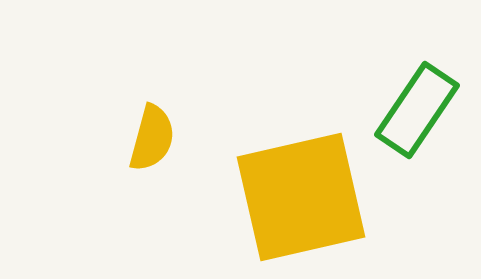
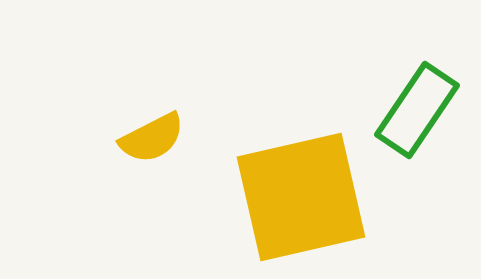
yellow semicircle: rotated 48 degrees clockwise
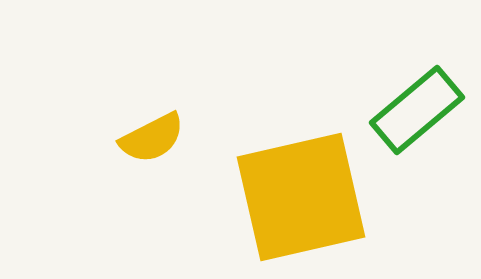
green rectangle: rotated 16 degrees clockwise
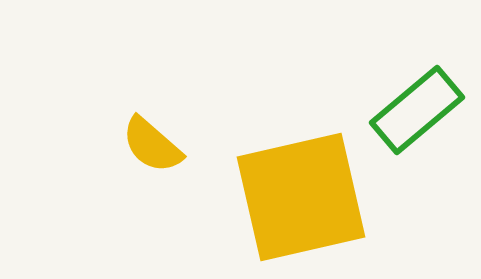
yellow semicircle: moved 7 px down; rotated 68 degrees clockwise
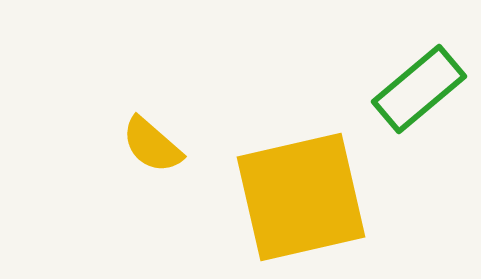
green rectangle: moved 2 px right, 21 px up
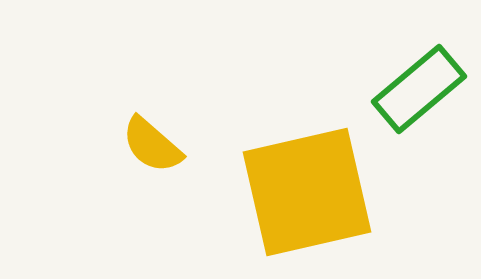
yellow square: moved 6 px right, 5 px up
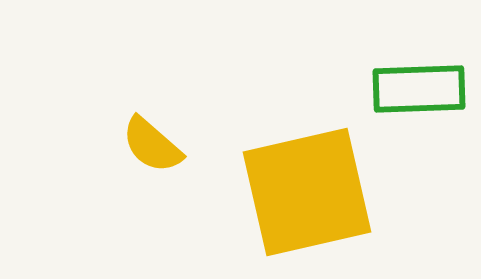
green rectangle: rotated 38 degrees clockwise
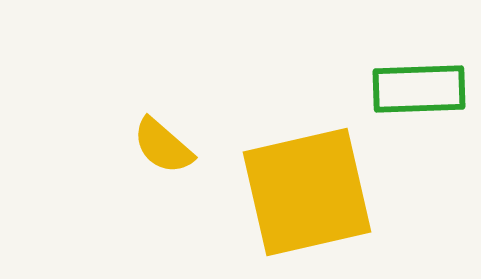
yellow semicircle: moved 11 px right, 1 px down
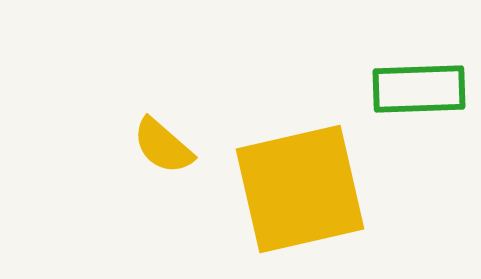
yellow square: moved 7 px left, 3 px up
